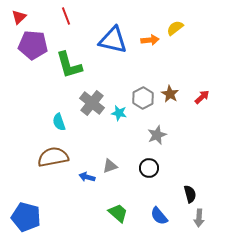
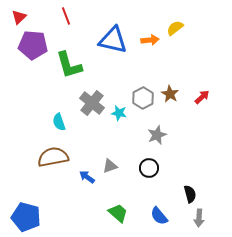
blue arrow: rotated 21 degrees clockwise
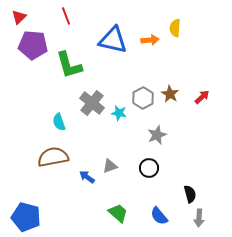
yellow semicircle: rotated 48 degrees counterclockwise
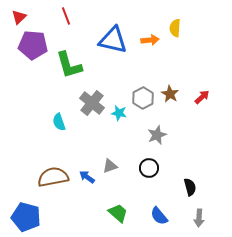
brown semicircle: moved 20 px down
black semicircle: moved 7 px up
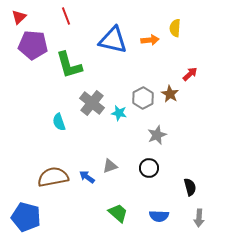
red arrow: moved 12 px left, 23 px up
blue semicircle: rotated 48 degrees counterclockwise
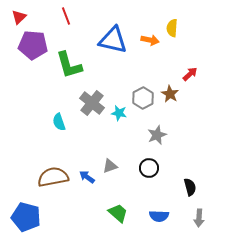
yellow semicircle: moved 3 px left
orange arrow: rotated 18 degrees clockwise
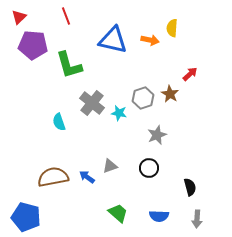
gray hexagon: rotated 10 degrees clockwise
gray arrow: moved 2 px left, 1 px down
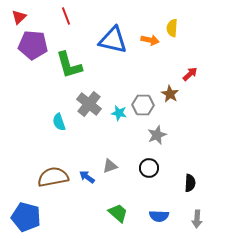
gray hexagon: moved 7 px down; rotated 20 degrees clockwise
gray cross: moved 3 px left, 1 px down
black semicircle: moved 4 px up; rotated 18 degrees clockwise
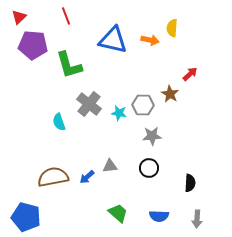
gray star: moved 5 px left, 1 px down; rotated 18 degrees clockwise
gray triangle: rotated 14 degrees clockwise
blue arrow: rotated 77 degrees counterclockwise
